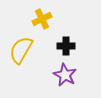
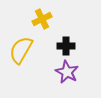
purple star: moved 2 px right, 3 px up
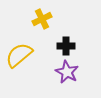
yellow semicircle: moved 2 px left, 5 px down; rotated 20 degrees clockwise
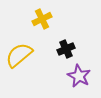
black cross: moved 3 px down; rotated 24 degrees counterclockwise
purple star: moved 12 px right, 4 px down
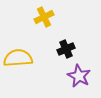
yellow cross: moved 2 px right, 2 px up
yellow semicircle: moved 1 px left, 3 px down; rotated 36 degrees clockwise
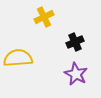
black cross: moved 9 px right, 7 px up
purple star: moved 3 px left, 2 px up
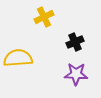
purple star: rotated 25 degrees counterclockwise
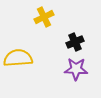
purple star: moved 5 px up
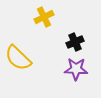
yellow semicircle: rotated 132 degrees counterclockwise
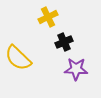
yellow cross: moved 4 px right
black cross: moved 11 px left
